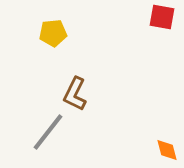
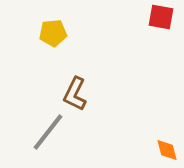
red square: moved 1 px left
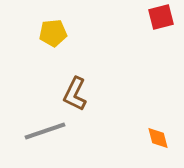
red square: rotated 24 degrees counterclockwise
gray line: moved 3 px left, 1 px up; rotated 33 degrees clockwise
orange diamond: moved 9 px left, 12 px up
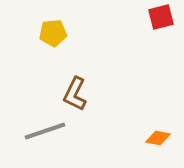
orange diamond: rotated 65 degrees counterclockwise
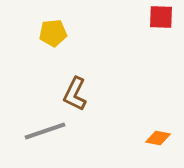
red square: rotated 16 degrees clockwise
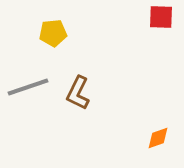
brown L-shape: moved 3 px right, 1 px up
gray line: moved 17 px left, 44 px up
orange diamond: rotated 30 degrees counterclockwise
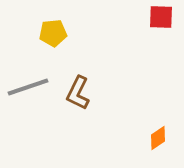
orange diamond: rotated 15 degrees counterclockwise
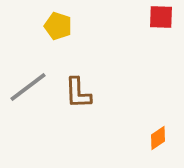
yellow pentagon: moved 5 px right, 7 px up; rotated 24 degrees clockwise
gray line: rotated 18 degrees counterclockwise
brown L-shape: rotated 28 degrees counterclockwise
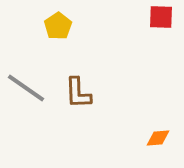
yellow pentagon: rotated 20 degrees clockwise
gray line: moved 2 px left, 1 px down; rotated 72 degrees clockwise
orange diamond: rotated 30 degrees clockwise
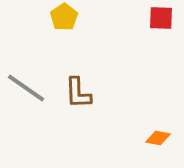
red square: moved 1 px down
yellow pentagon: moved 6 px right, 9 px up
orange diamond: rotated 15 degrees clockwise
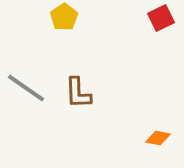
red square: rotated 28 degrees counterclockwise
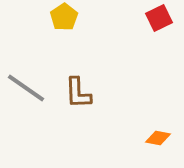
red square: moved 2 px left
